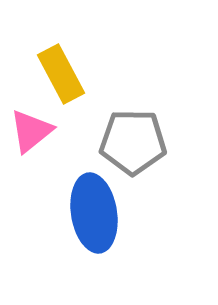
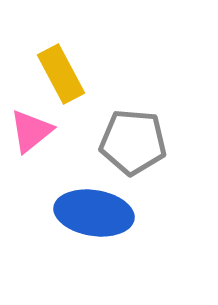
gray pentagon: rotated 4 degrees clockwise
blue ellipse: rotated 72 degrees counterclockwise
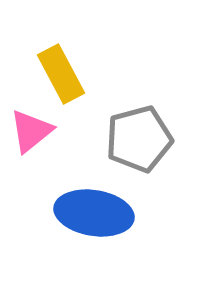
gray pentagon: moved 6 px right, 3 px up; rotated 20 degrees counterclockwise
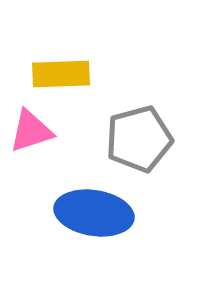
yellow rectangle: rotated 64 degrees counterclockwise
pink triangle: rotated 21 degrees clockwise
